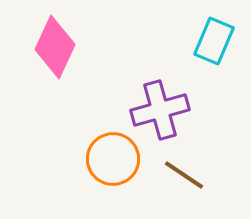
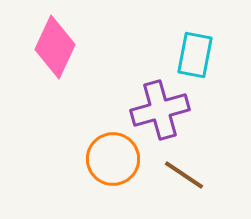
cyan rectangle: moved 19 px left, 14 px down; rotated 12 degrees counterclockwise
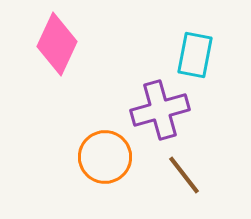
pink diamond: moved 2 px right, 3 px up
orange circle: moved 8 px left, 2 px up
brown line: rotated 18 degrees clockwise
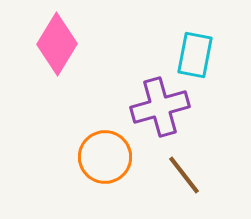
pink diamond: rotated 6 degrees clockwise
purple cross: moved 3 px up
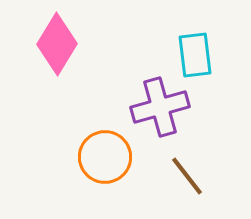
cyan rectangle: rotated 18 degrees counterclockwise
brown line: moved 3 px right, 1 px down
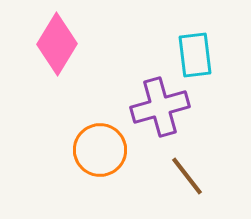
orange circle: moved 5 px left, 7 px up
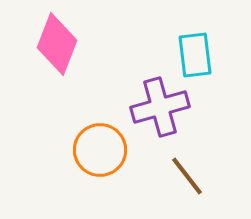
pink diamond: rotated 10 degrees counterclockwise
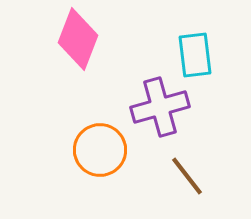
pink diamond: moved 21 px right, 5 px up
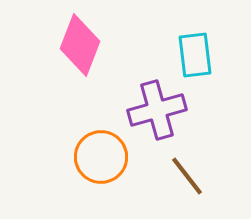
pink diamond: moved 2 px right, 6 px down
purple cross: moved 3 px left, 3 px down
orange circle: moved 1 px right, 7 px down
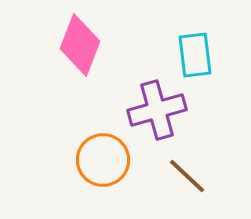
orange circle: moved 2 px right, 3 px down
brown line: rotated 9 degrees counterclockwise
